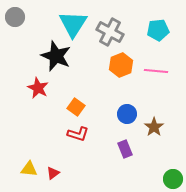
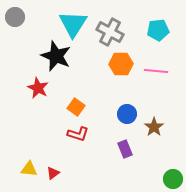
orange hexagon: moved 1 px up; rotated 20 degrees clockwise
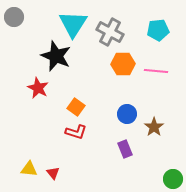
gray circle: moved 1 px left
orange hexagon: moved 2 px right
red L-shape: moved 2 px left, 2 px up
red triangle: rotated 32 degrees counterclockwise
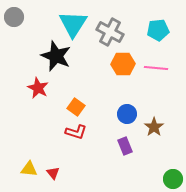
pink line: moved 3 px up
purple rectangle: moved 3 px up
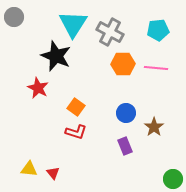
blue circle: moved 1 px left, 1 px up
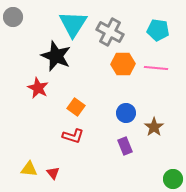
gray circle: moved 1 px left
cyan pentagon: rotated 15 degrees clockwise
red L-shape: moved 3 px left, 4 px down
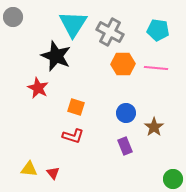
orange square: rotated 18 degrees counterclockwise
